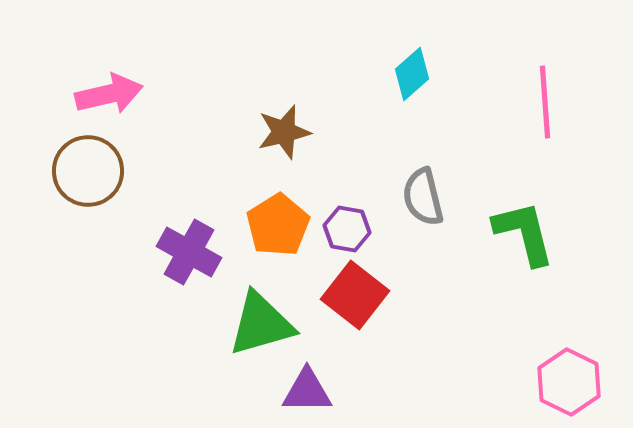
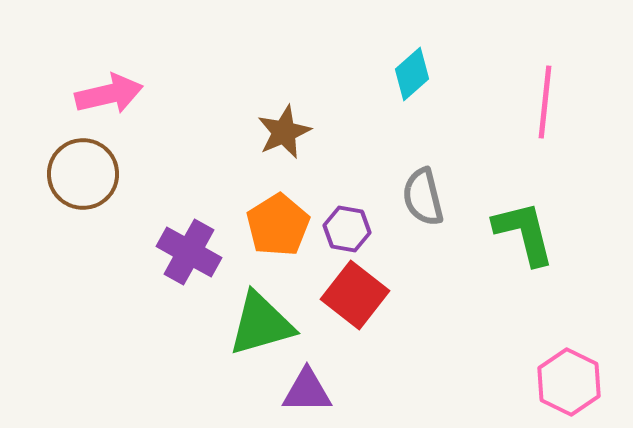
pink line: rotated 10 degrees clockwise
brown star: rotated 10 degrees counterclockwise
brown circle: moved 5 px left, 3 px down
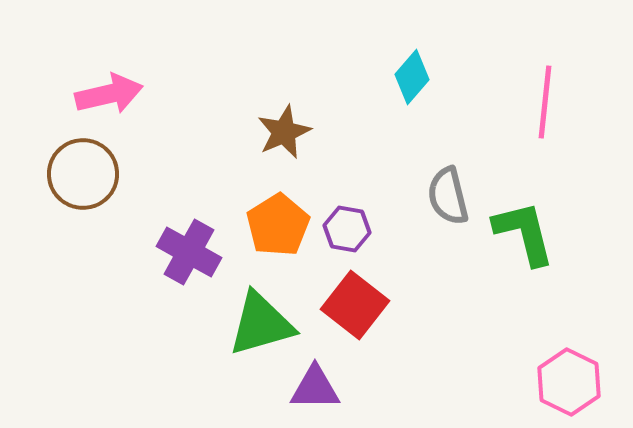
cyan diamond: moved 3 px down; rotated 8 degrees counterclockwise
gray semicircle: moved 25 px right, 1 px up
red square: moved 10 px down
purple triangle: moved 8 px right, 3 px up
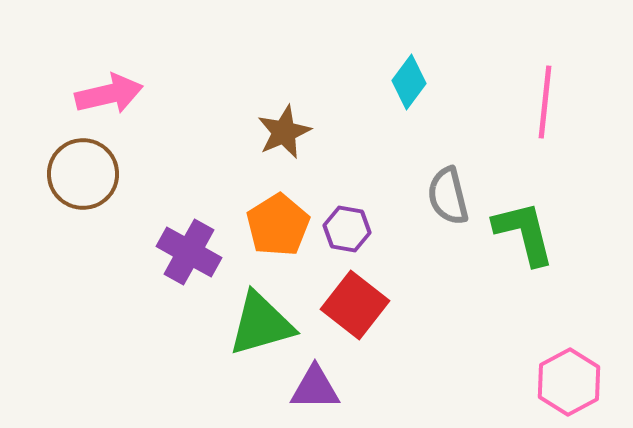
cyan diamond: moved 3 px left, 5 px down; rotated 4 degrees counterclockwise
pink hexagon: rotated 6 degrees clockwise
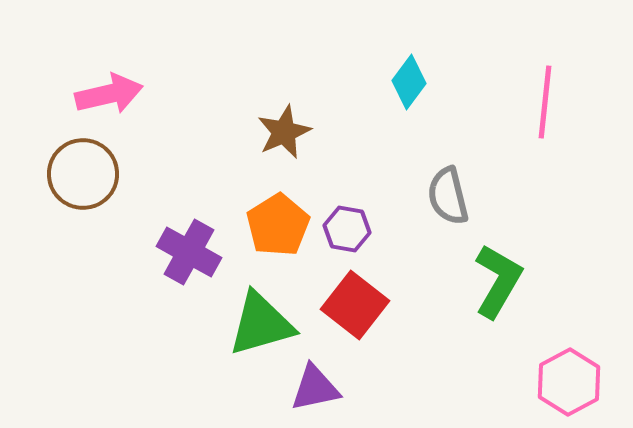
green L-shape: moved 26 px left, 48 px down; rotated 44 degrees clockwise
purple triangle: rotated 12 degrees counterclockwise
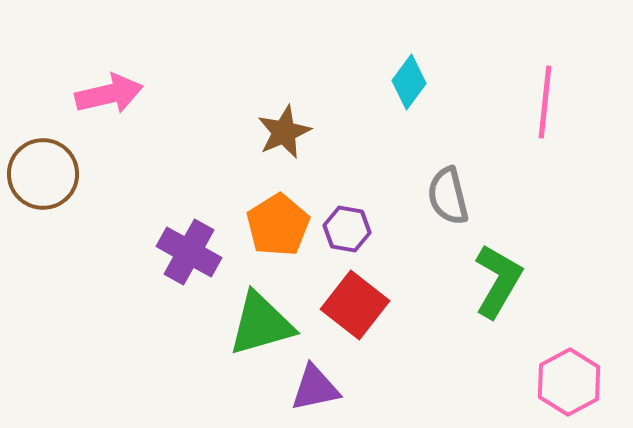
brown circle: moved 40 px left
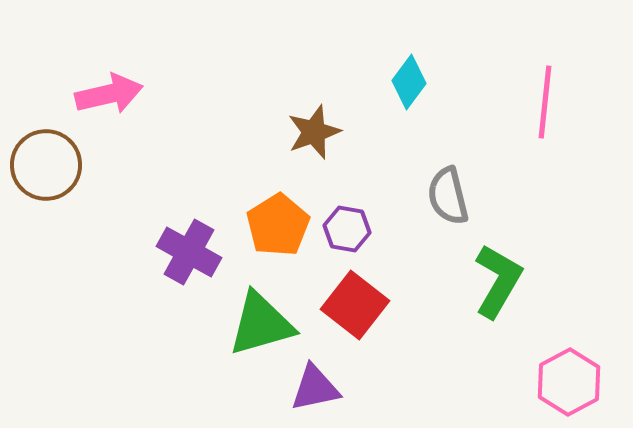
brown star: moved 30 px right; rotated 4 degrees clockwise
brown circle: moved 3 px right, 9 px up
